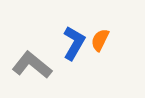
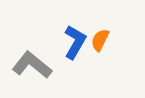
blue L-shape: moved 1 px right, 1 px up
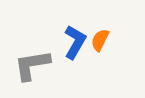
gray L-shape: rotated 48 degrees counterclockwise
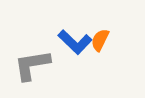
blue L-shape: rotated 104 degrees clockwise
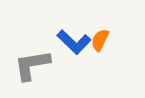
blue L-shape: moved 1 px left
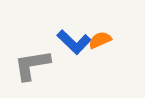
orange semicircle: rotated 40 degrees clockwise
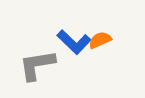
gray L-shape: moved 5 px right
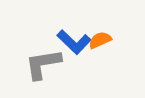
gray L-shape: moved 6 px right, 1 px up
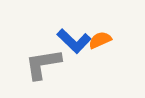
blue L-shape: moved 1 px up
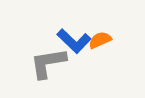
gray L-shape: moved 5 px right, 1 px up
